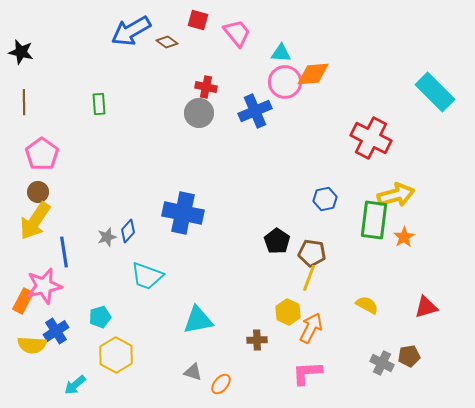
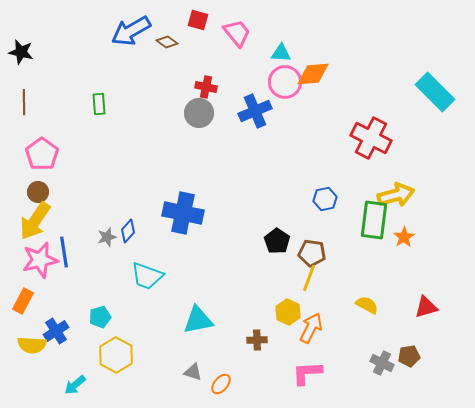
pink star at (44, 286): moved 4 px left, 26 px up
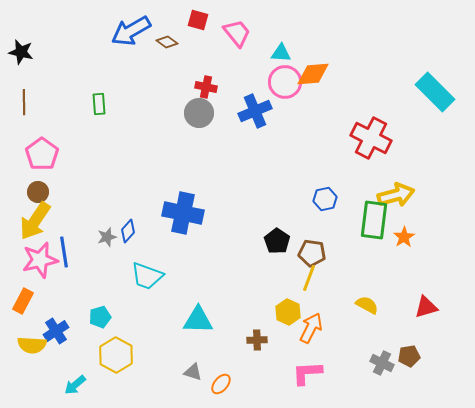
cyan triangle at (198, 320): rotated 12 degrees clockwise
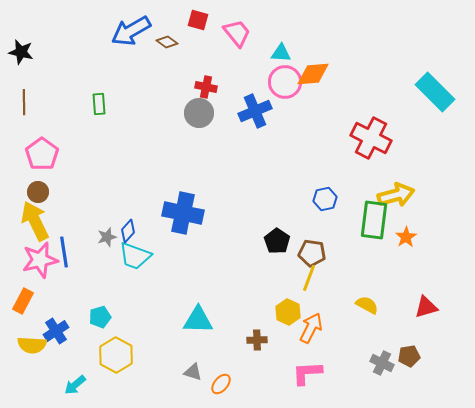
yellow arrow at (35, 221): rotated 120 degrees clockwise
orange star at (404, 237): moved 2 px right
cyan trapezoid at (147, 276): moved 12 px left, 20 px up
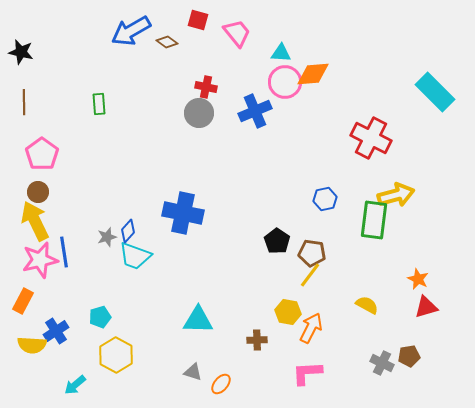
orange star at (406, 237): moved 12 px right, 42 px down; rotated 15 degrees counterclockwise
yellow line at (309, 278): moved 1 px right, 3 px up; rotated 16 degrees clockwise
yellow hexagon at (288, 312): rotated 15 degrees counterclockwise
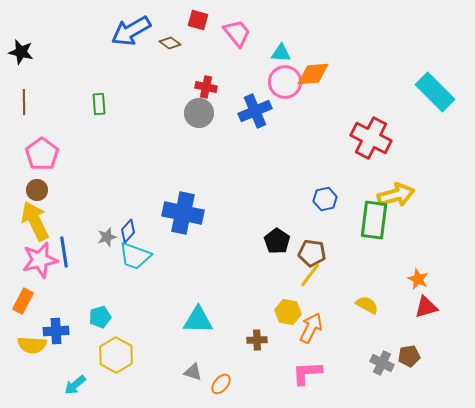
brown diamond at (167, 42): moved 3 px right, 1 px down
brown circle at (38, 192): moved 1 px left, 2 px up
blue cross at (56, 331): rotated 30 degrees clockwise
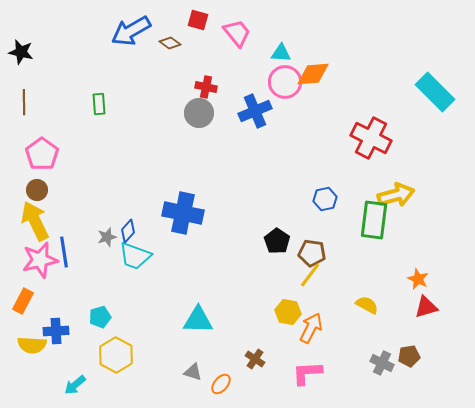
brown cross at (257, 340): moved 2 px left, 19 px down; rotated 36 degrees clockwise
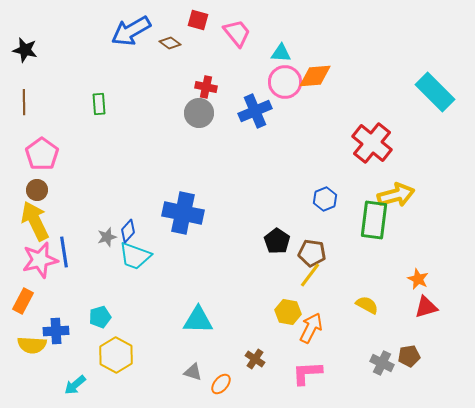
black star at (21, 52): moved 4 px right, 2 px up
orange diamond at (313, 74): moved 2 px right, 2 px down
red cross at (371, 138): moved 1 px right, 5 px down; rotated 12 degrees clockwise
blue hexagon at (325, 199): rotated 10 degrees counterclockwise
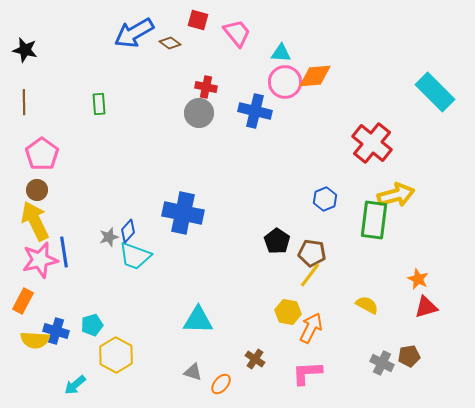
blue arrow at (131, 31): moved 3 px right, 2 px down
blue cross at (255, 111): rotated 36 degrees clockwise
gray star at (107, 237): moved 2 px right
cyan pentagon at (100, 317): moved 8 px left, 8 px down
blue cross at (56, 331): rotated 20 degrees clockwise
yellow semicircle at (32, 345): moved 3 px right, 5 px up
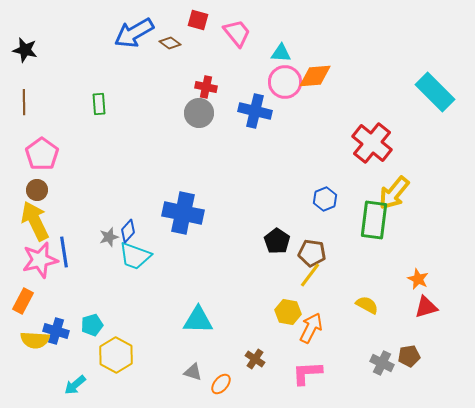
yellow arrow at (396, 195): moved 2 px left, 2 px up; rotated 144 degrees clockwise
